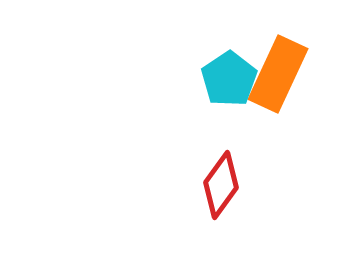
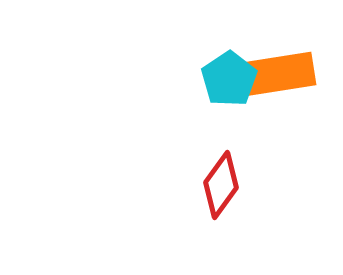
orange rectangle: rotated 56 degrees clockwise
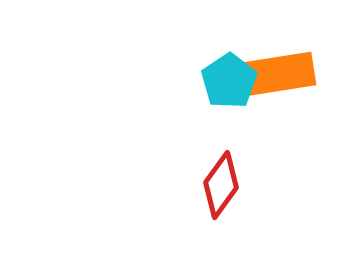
cyan pentagon: moved 2 px down
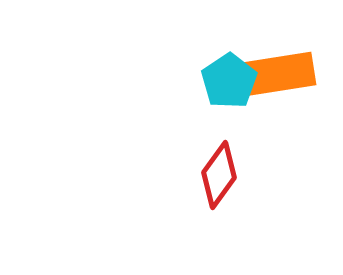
red diamond: moved 2 px left, 10 px up
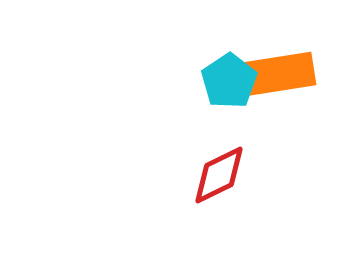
red diamond: rotated 28 degrees clockwise
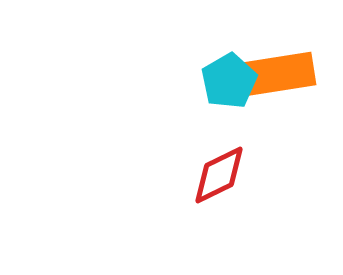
cyan pentagon: rotated 4 degrees clockwise
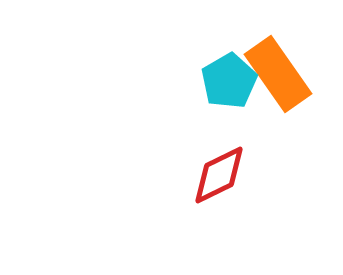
orange rectangle: rotated 64 degrees clockwise
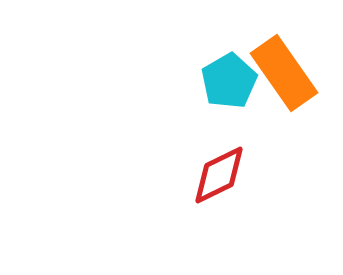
orange rectangle: moved 6 px right, 1 px up
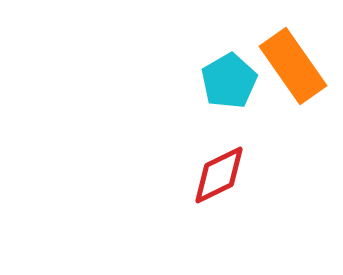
orange rectangle: moved 9 px right, 7 px up
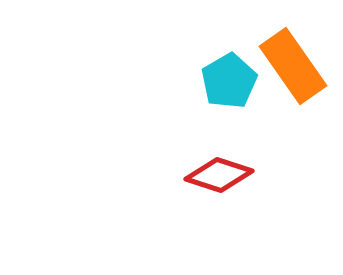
red diamond: rotated 44 degrees clockwise
